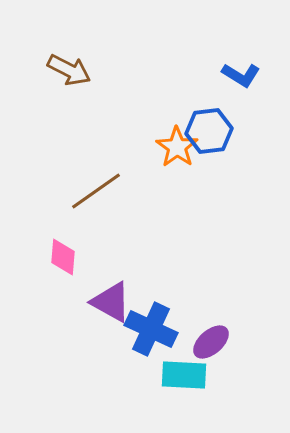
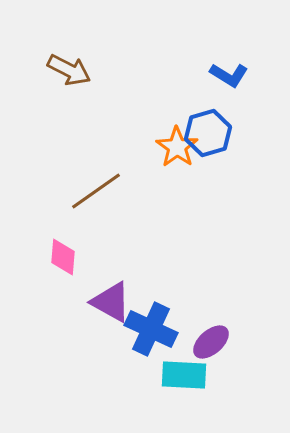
blue L-shape: moved 12 px left
blue hexagon: moved 1 px left, 2 px down; rotated 9 degrees counterclockwise
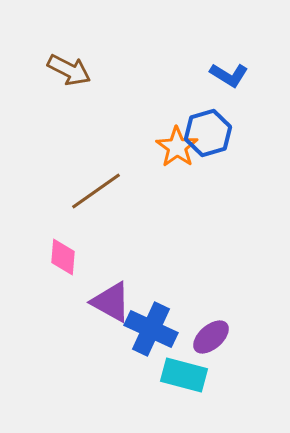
purple ellipse: moved 5 px up
cyan rectangle: rotated 12 degrees clockwise
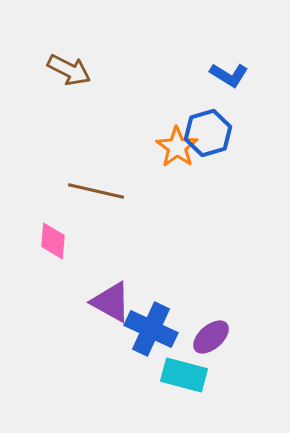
brown line: rotated 48 degrees clockwise
pink diamond: moved 10 px left, 16 px up
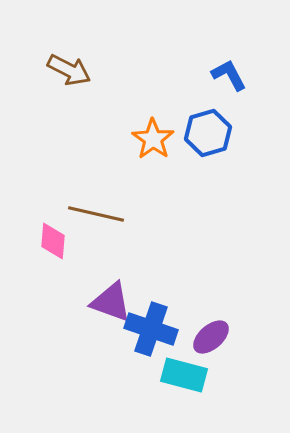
blue L-shape: rotated 150 degrees counterclockwise
orange star: moved 24 px left, 8 px up
brown line: moved 23 px down
purple triangle: rotated 9 degrees counterclockwise
blue cross: rotated 6 degrees counterclockwise
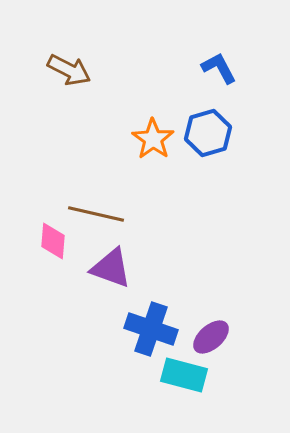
blue L-shape: moved 10 px left, 7 px up
purple triangle: moved 34 px up
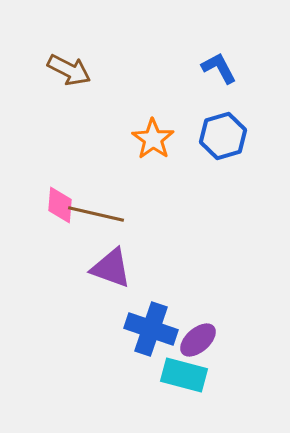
blue hexagon: moved 15 px right, 3 px down
pink diamond: moved 7 px right, 36 px up
purple ellipse: moved 13 px left, 3 px down
